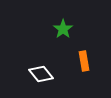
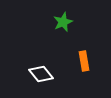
green star: moved 7 px up; rotated 12 degrees clockwise
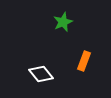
orange rectangle: rotated 30 degrees clockwise
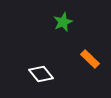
orange rectangle: moved 6 px right, 2 px up; rotated 66 degrees counterclockwise
